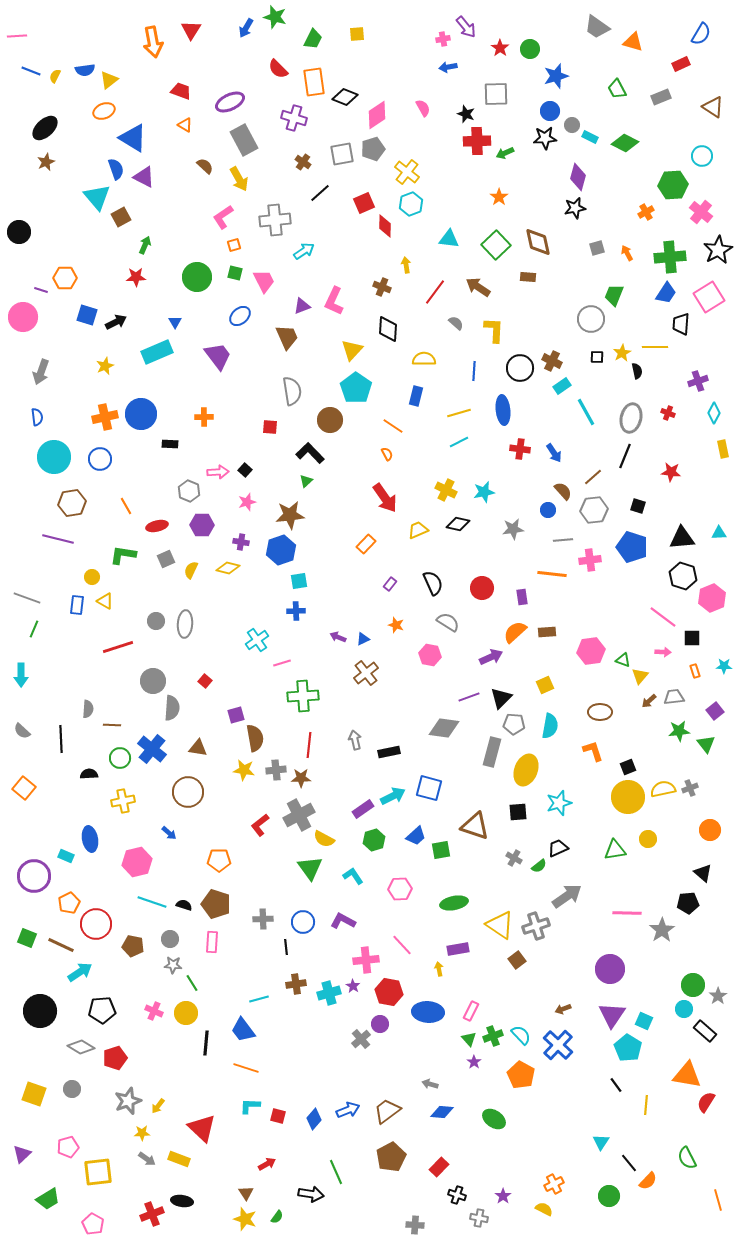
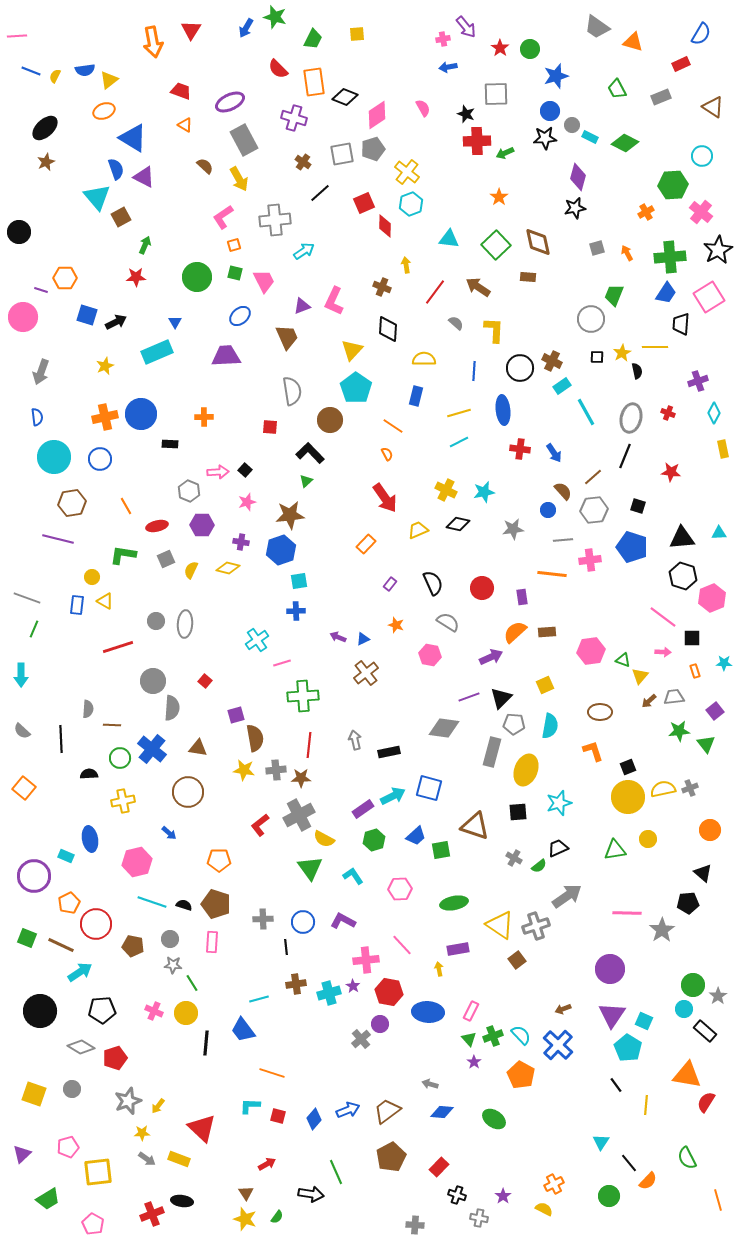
purple trapezoid at (218, 356): moved 8 px right; rotated 56 degrees counterclockwise
cyan star at (724, 666): moved 3 px up
orange line at (246, 1068): moved 26 px right, 5 px down
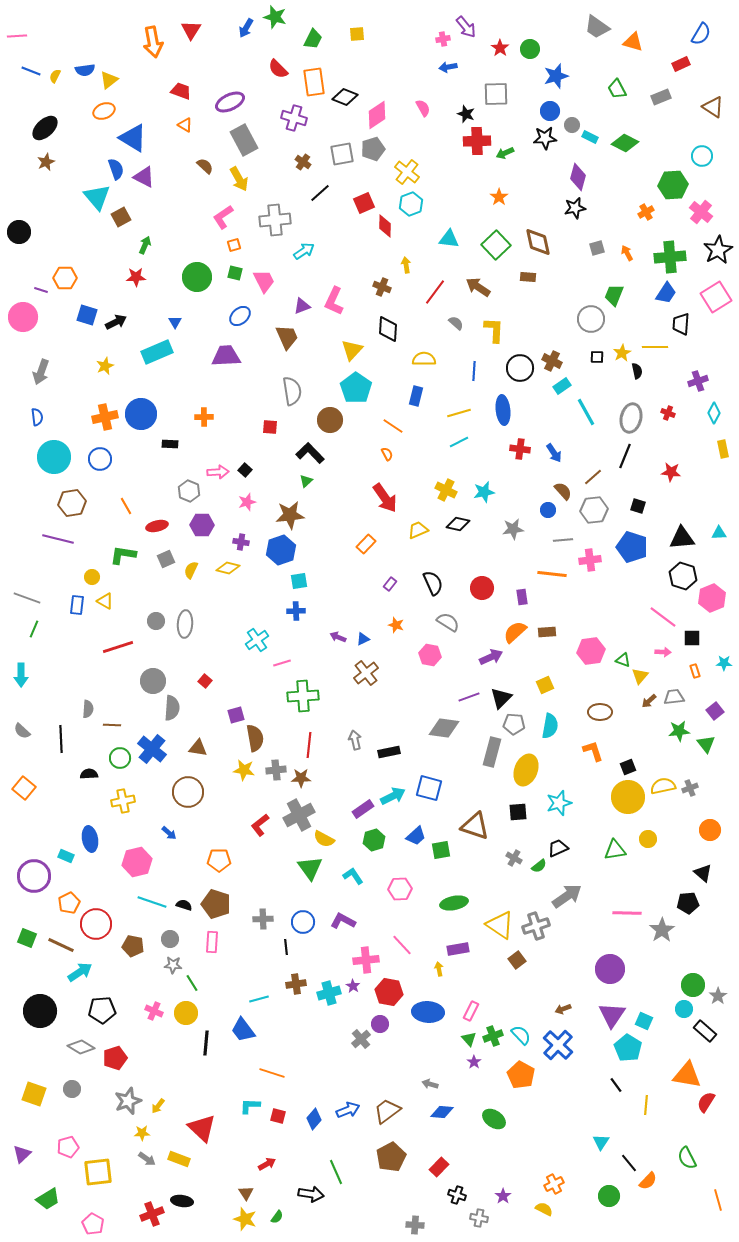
pink square at (709, 297): moved 7 px right
yellow semicircle at (663, 789): moved 3 px up
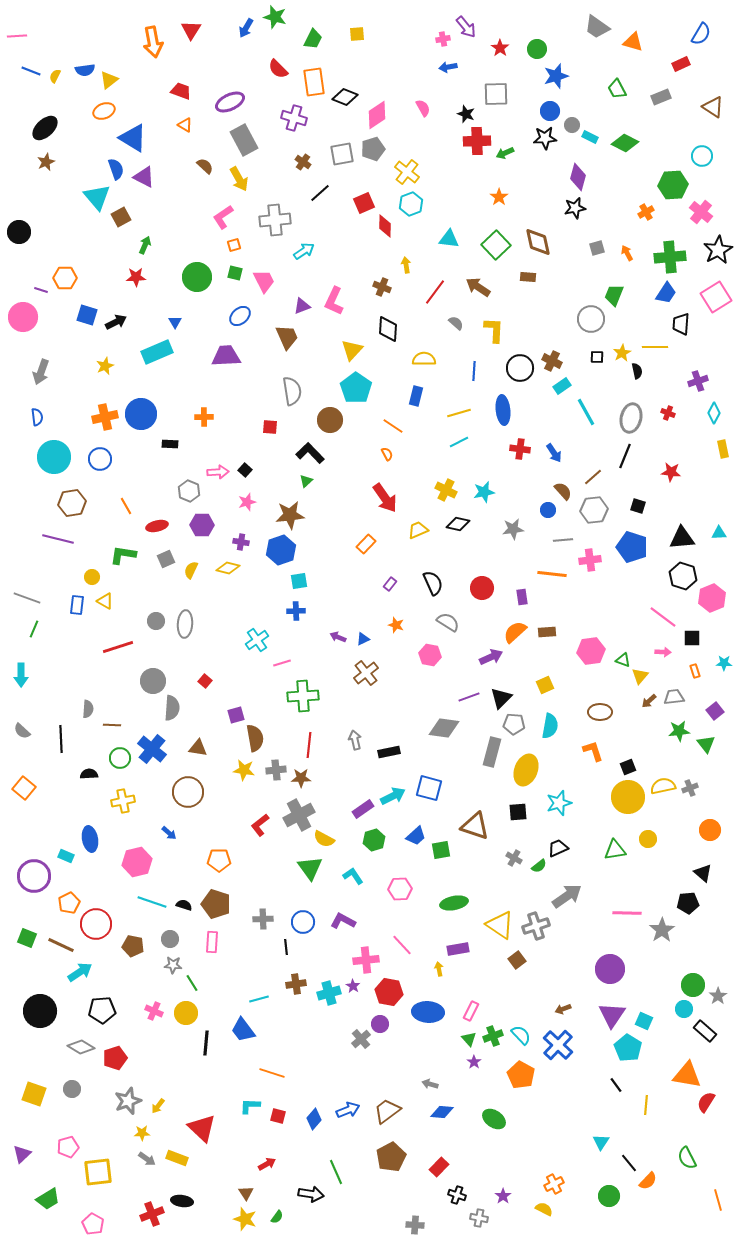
green circle at (530, 49): moved 7 px right
yellow rectangle at (179, 1159): moved 2 px left, 1 px up
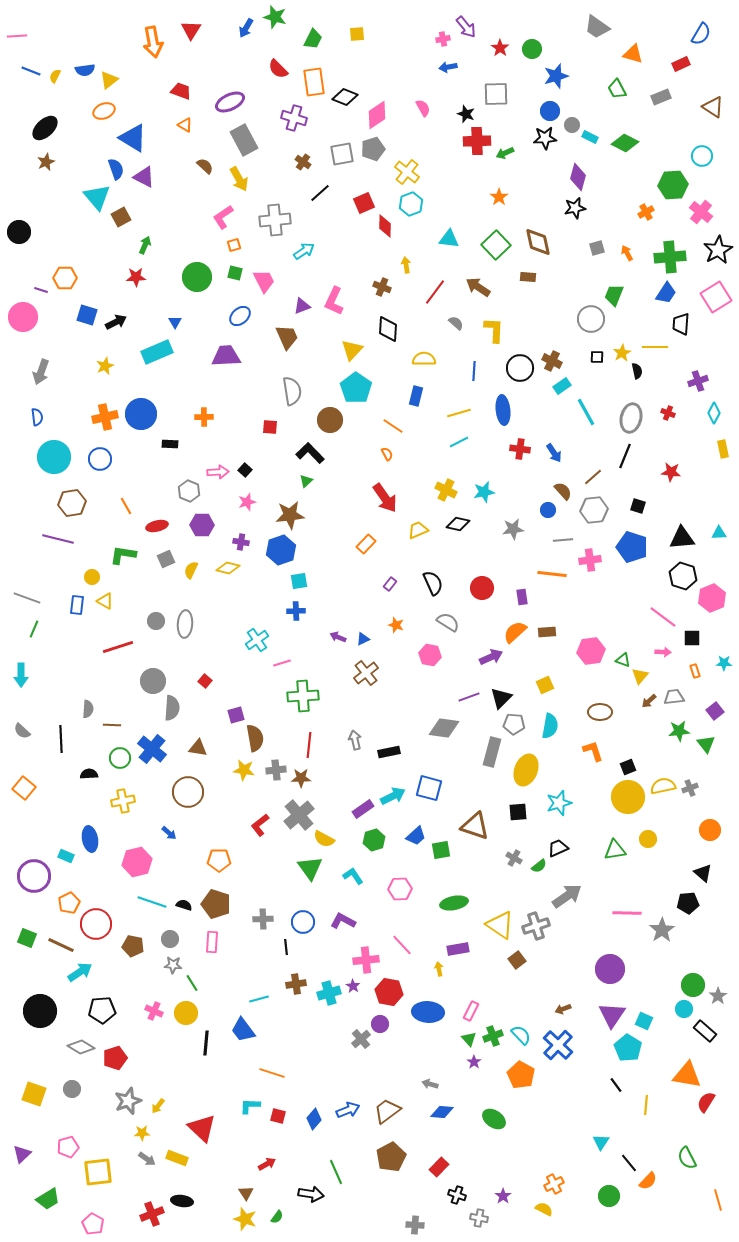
orange triangle at (633, 42): moved 12 px down
green circle at (537, 49): moved 5 px left
gray cross at (299, 815): rotated 12 degrees counterclockwise
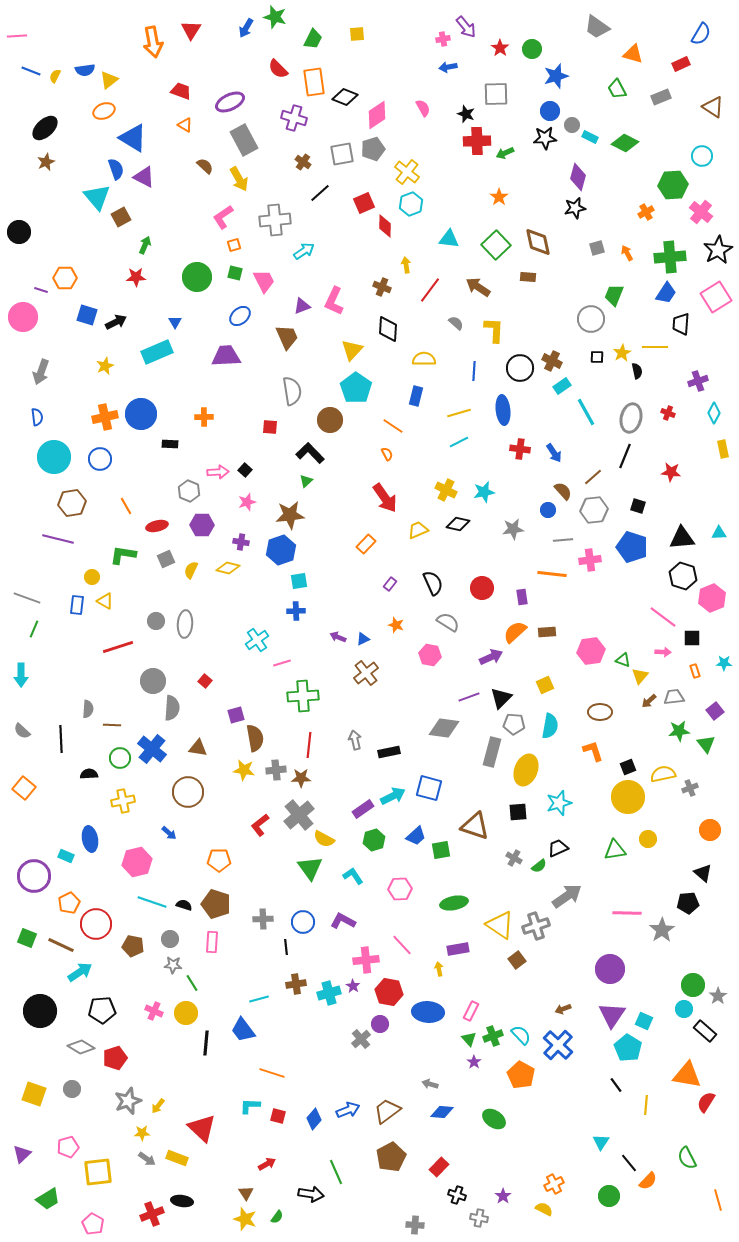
red line at (435, 292): moved 5 px left, 2 px up
yellow semicircle at (663, 786): moved 12 px up
